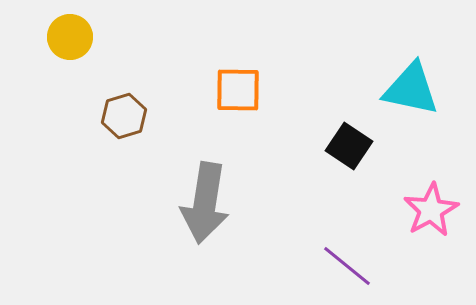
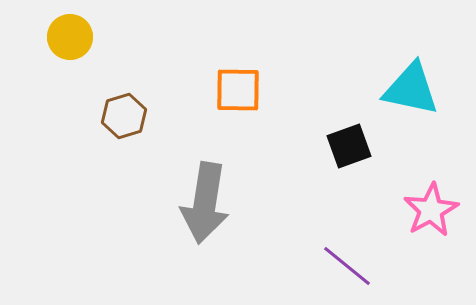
black square: rotated 36 degrees clockwise
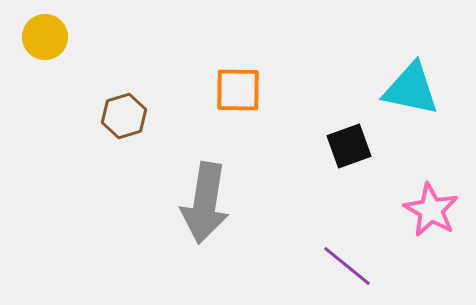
yellow circle: moved 25 px left
pink star: rotated 14 degrees counterclockwise
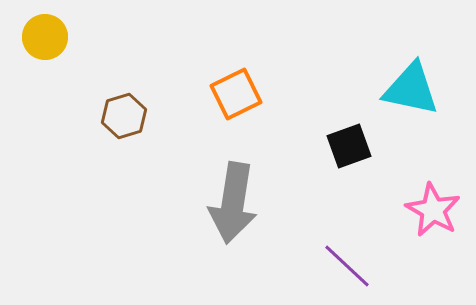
orange square: moved 2 px left, 4 px down; rotated 27 degrees counterclockwise
gray arrow: moved 28 px right
pink star: moved 2 px right
purple line: rotated 4 degrees clockwise
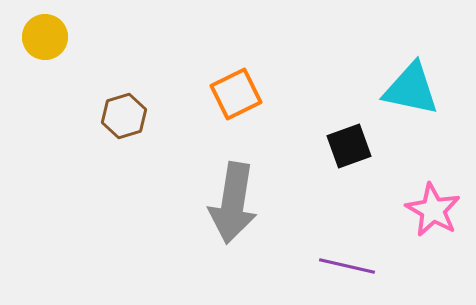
purple line: rotated 30 degrees counterclockwise
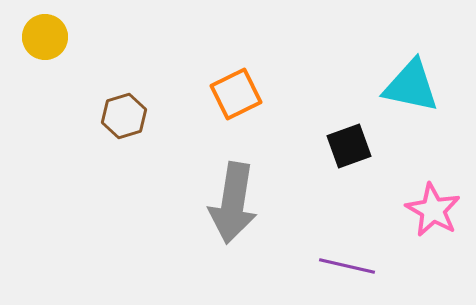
cyan triangle: moved 3 px up
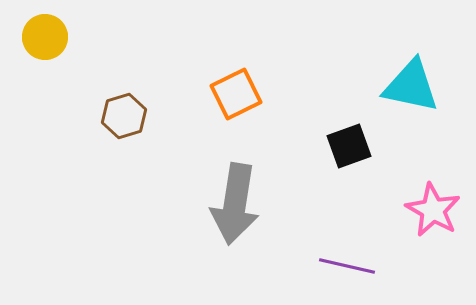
gray arrow: moved 2 px right, 1 px down
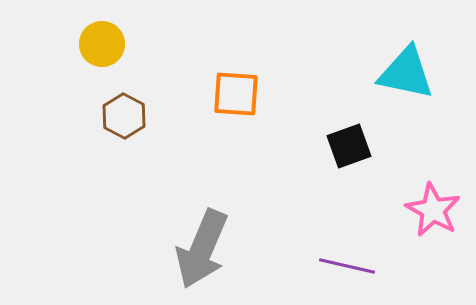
yellow circle: moved 57 px right, 7 px down
cyan triangle: moved 5 px left, 13 px up
orange square: rotated 30 degrees clockwise
brown hexagon: rotated 15 degrees counterclockwise
gray arrow: moved 33 px left, 45 px down; rotated 14 degrees clockwise
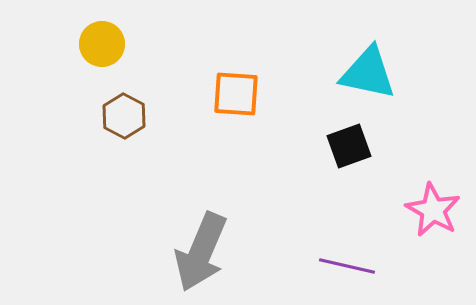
cyan triangle: moved 38 px left
gray arrow: moved 1 px left, 3 px down
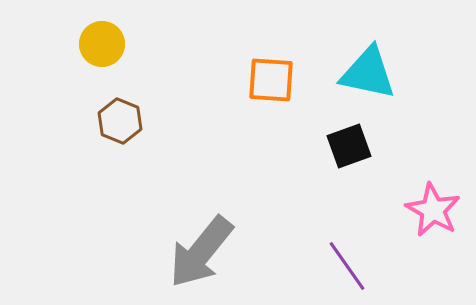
orange square: moved 35 px right, 14 px up
brown hexagon: moved 4 px left, 5 px down; rotated 6 degrees counterclockwise
gray arrow: rotated 16 degrees clockwise
purple line: rotated 42 degrees clockwise
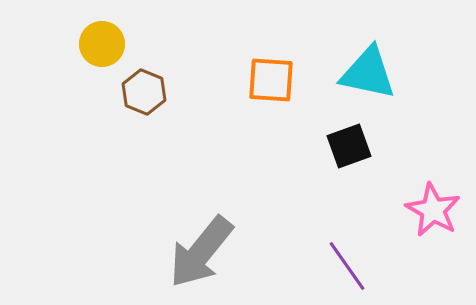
brown hexagon: moved 24 px right, 29 px up
